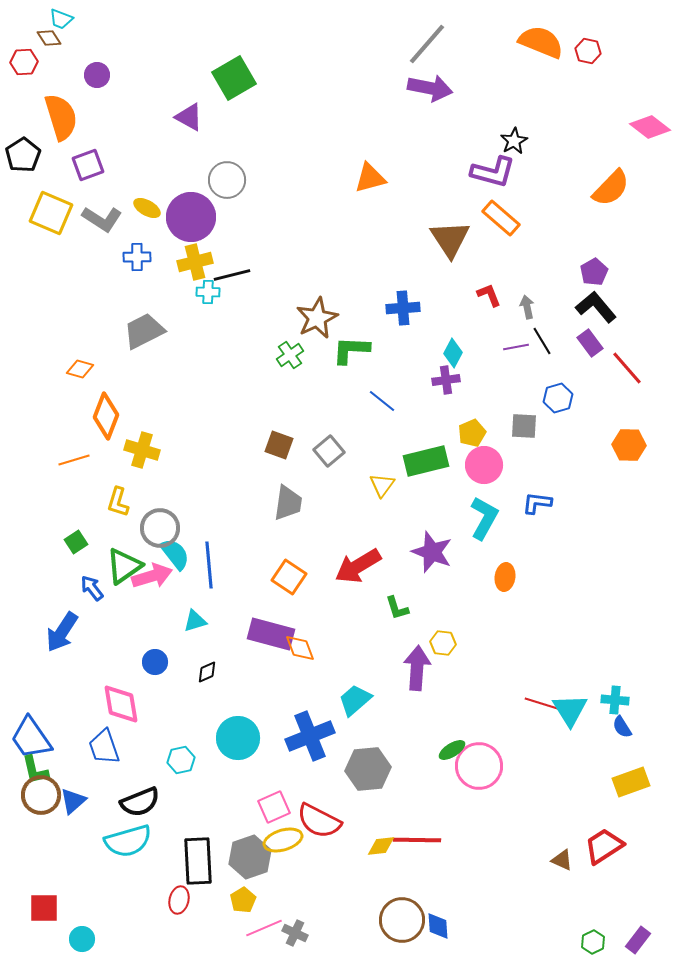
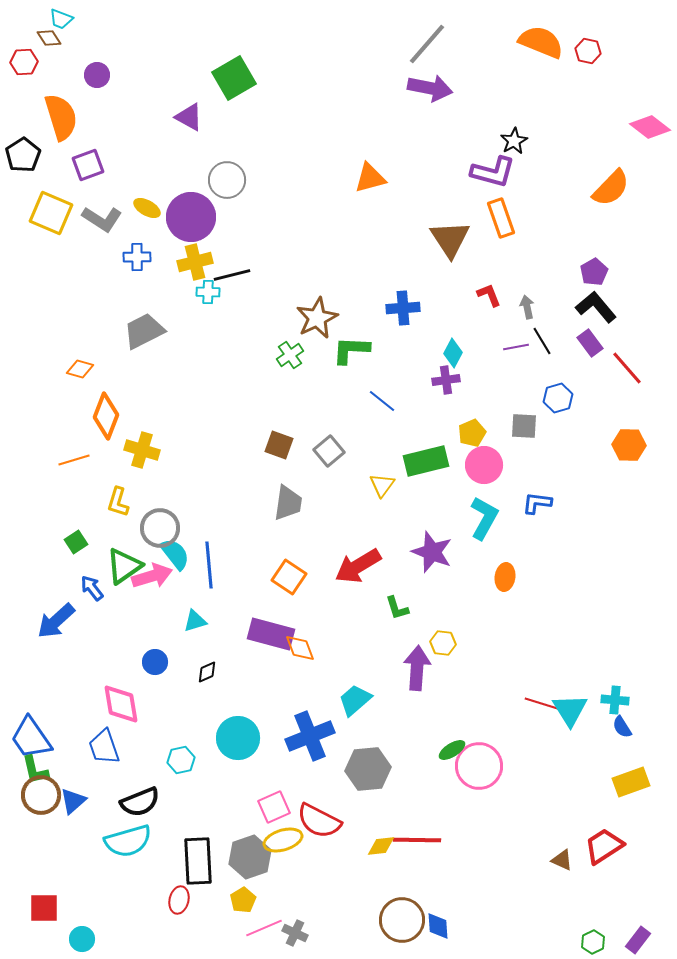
orange rectangle at (501, 218): rotated 30 degrees clockwise
blue arrow at (62, 632): moved 6 px left, 11 px up; rotated 15 degrees clockwise
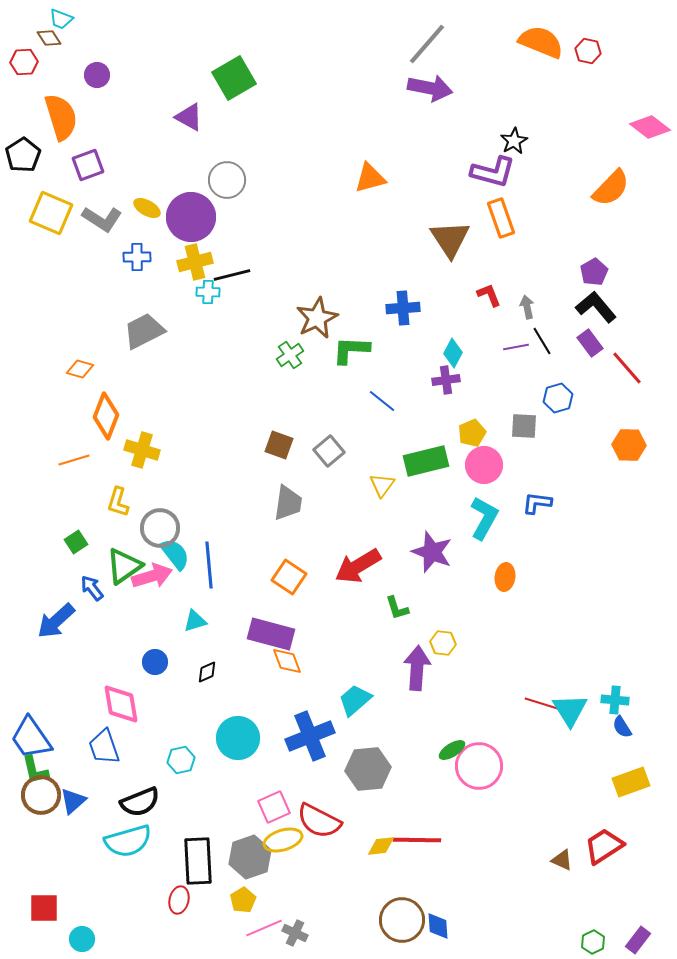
orange diamond at (300, 648): moved 13 px left, 13 px down
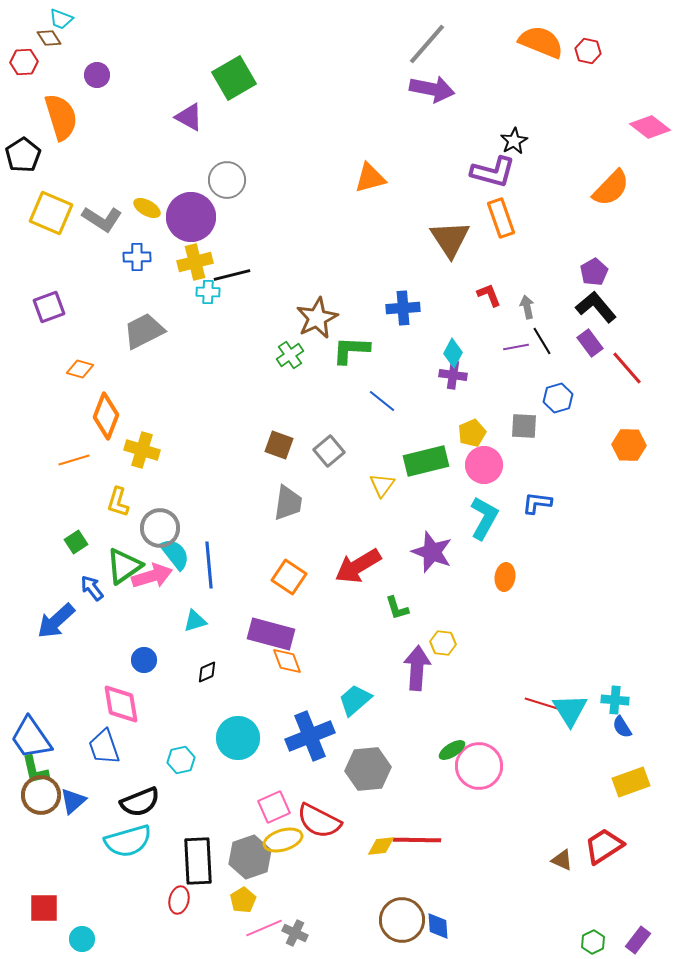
purple arrow at (430, 88): moved 2 px right, 1 px down
purple square at (88, 165): moved 39 px left, 142 px down
purple cross at (446, 380): moved 7 px right, 5 px up; rotated 16 degrees clockwise
blue circle at (155, 662): moved 11 px left, 2 px up
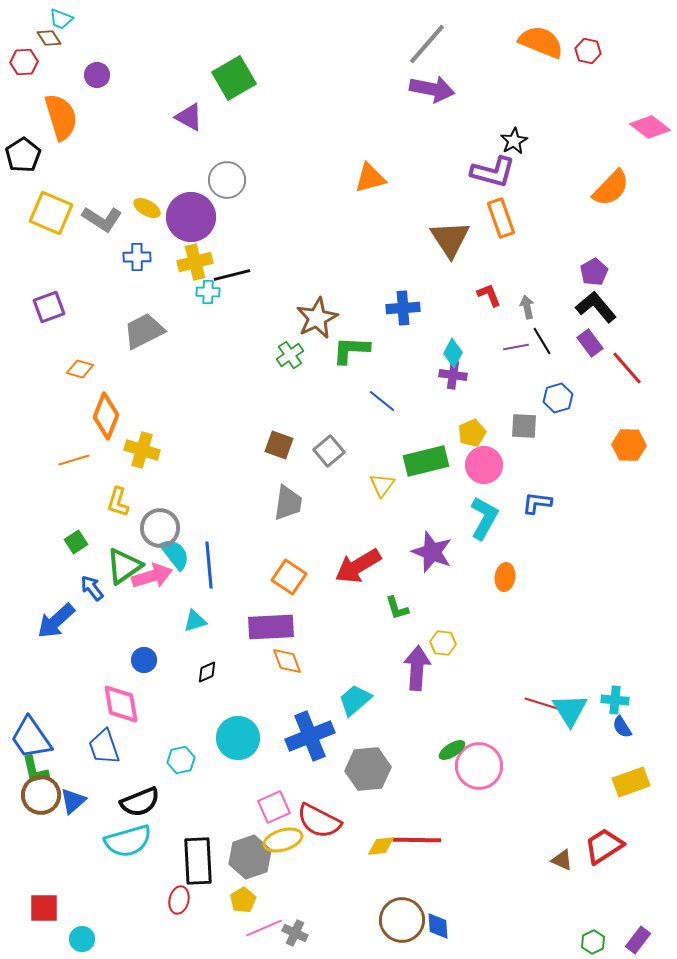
purple rectangle at (271, 634): moved 7 px up; rotated 18 degrees counterclockwise
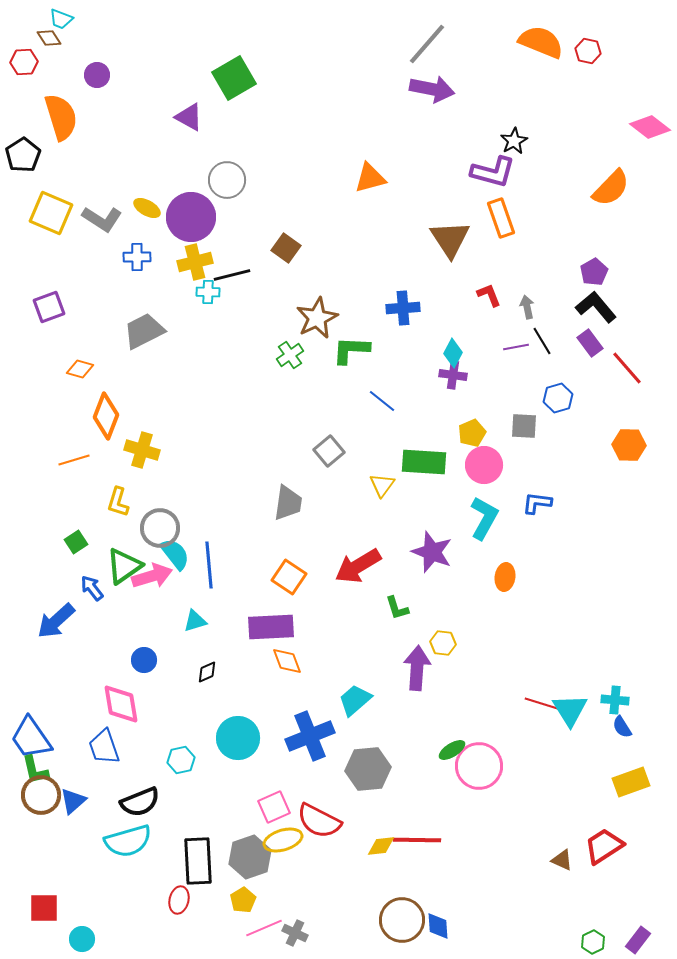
brown square at (279, 445): moved 7 px right, 197 px up; rotated 16 degrees clockwise
green rectangle at (426, 461): moved 2 px left, 1 px down; rotated 18 degrees clockwise
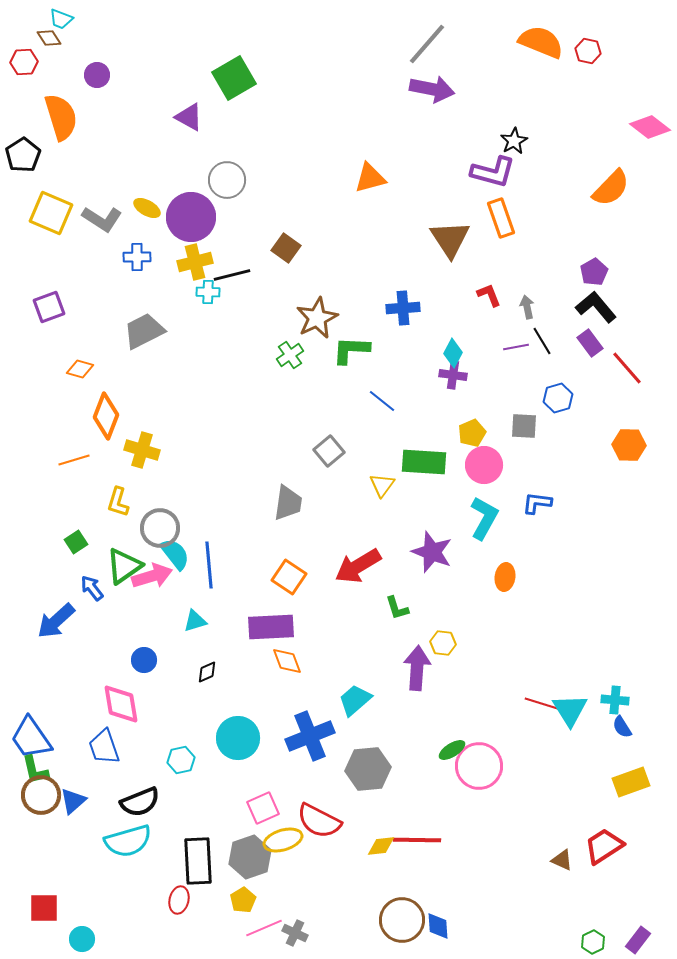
pink square at (274, 807): moved 11 px left, 1 px down
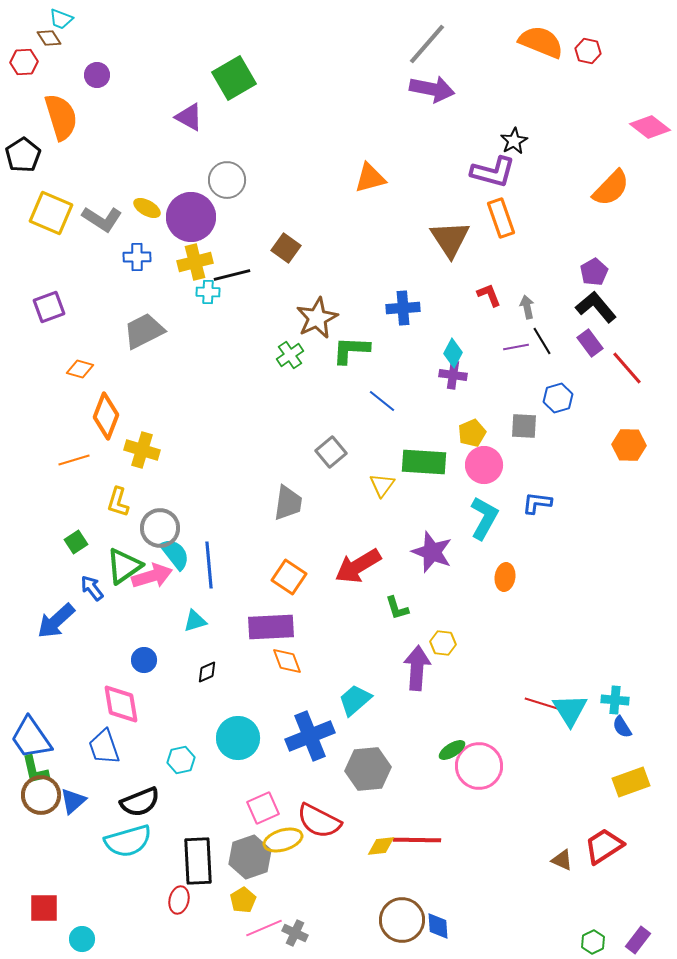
gray square at (329, 451): moved 2 px right, 1 px down
